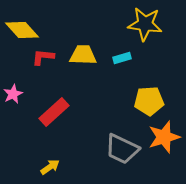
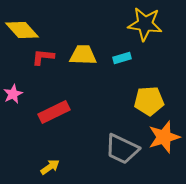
red rectangle: rotated 16 degrees clockwise
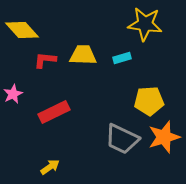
red L-shape: moved 2 px right, 3 px down
gray trapezoid: moved 10 px up
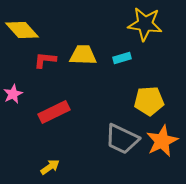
orange star: moved 2 px left, 4 px down; rotated 8 degrees counterclockwise
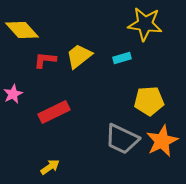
yellow trapezoid: moved 4 px left, 1 px down; rotated 40 degrees counterclockwise
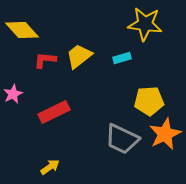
orange star: moved 3 px right, 7 px up
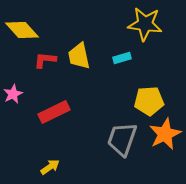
yellow trapezoid: rotated 64 degrees counterclockwise
gray trapezoid: rotated 84 degrees clockwise
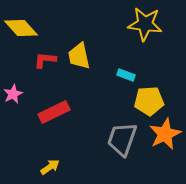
yellow diamond: moved 1 px left, 2 px up
cyan rectangle: moved 4 px right, 17 px down; rotated 36 degrees clockwise
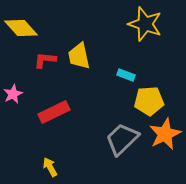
yellow star: rotated 12 degrees clockwise
gray trapezoid: rotated 27 degrees clockwise
yellow arrow: rotated 84 degrees counterclockwise
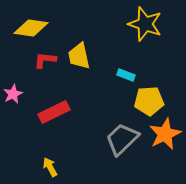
yellow diamond: moved 10 px right; rotated 40 degrees counterclockwise
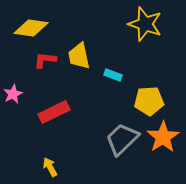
cyan rectangle: moved 13 px left
orange star: moved 2 px left, 3 px down; rotated 8 degrees counterclockwise
